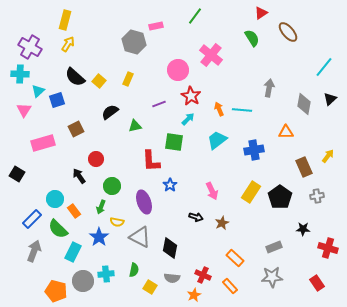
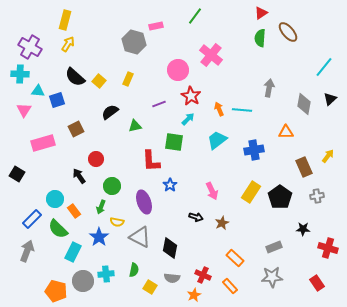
green semicircle at (252, 38): moved 8 px right; rotated 144 degrees counterclockwise
cyan triangle at (38, 91): rotated 48 degrees clockwise
gray arrow at (34, 251): moved 7 px left
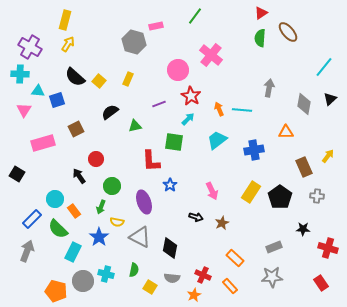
gray cross at (317, 196): rotated 16 degrees clockwise
cyan cross at (106, 274): rotated 21 degrees clockwise
red rectangle at (317, 283): moved 4 px right
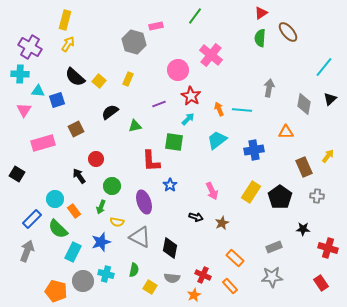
blue star at (99, 237): moved 2 px right, 5 px down; rotated 18 degrees clockwise
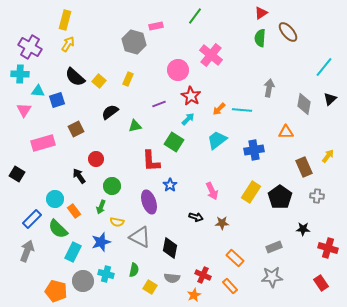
orange arrow at (219, 109): rotated 112 degrees counterclockwise
green square at (174, 142): rotated 24 degrees clockwise
purple ellipse at (144, 202): moved 5 px right
brown star at (222, 223): rotated 24 degrees clockwise
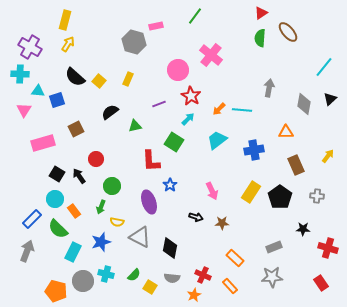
brown rectangle at (304, 167): moved 8 px left, 2 px up
black square at (17, 174): moved 40 px right
green semicircle at (134, 270): moved 5 px down; rotated 32 degrees clockwise
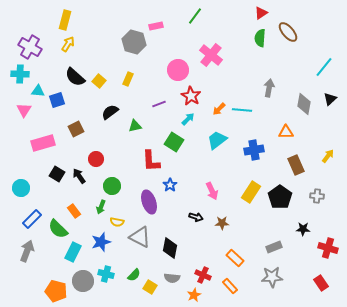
cyan circle at (55, 199): moved 34 px left, 11 px up
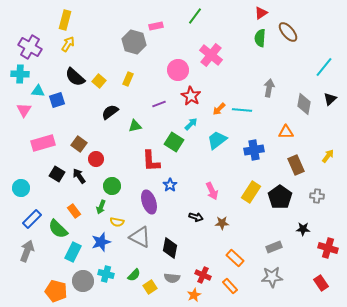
cyan arrow at (188, 119): moved 3 px right, 5 px down
brown square at (76, 129): moved 3 px right, 15 px down; rotated 28 degrees counterclockwise
yellow square at (150, 287): rotated 24 degrees clockwise
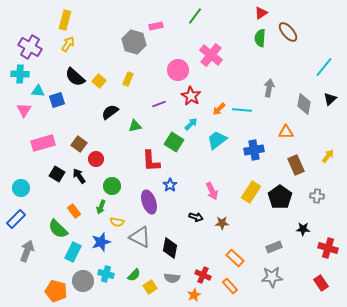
blue rectangle at (32, 219): moved 16 px left
